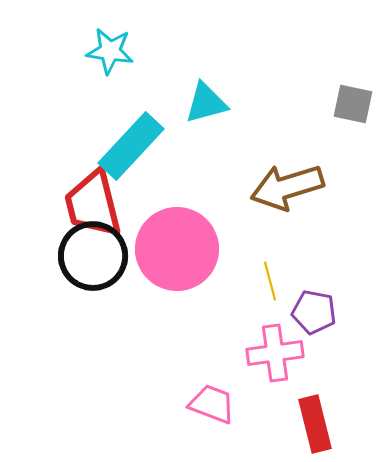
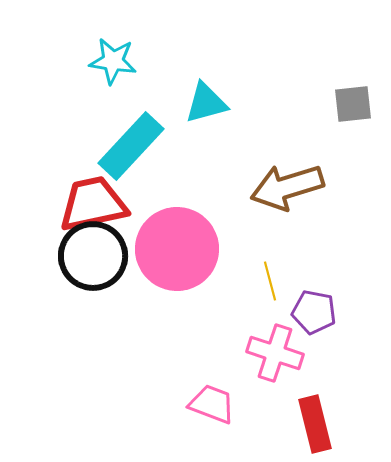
cyan star: moved 3 px right, 10 px down
gray square: rotated 18 degrees counterclockwise
red trapezoid: rotated 92 degrees clockwise
pink cross: rotated 26 degrees clockwise
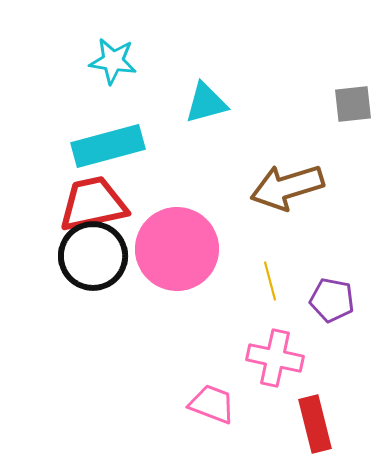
cyan rectangle: moved 23 px left; rotated 32 degrees clockwise
purple pentagon: moved 18 px right, 12 px up
pink cross: moved 5 px down; rotated 6 degrees counterclockwise
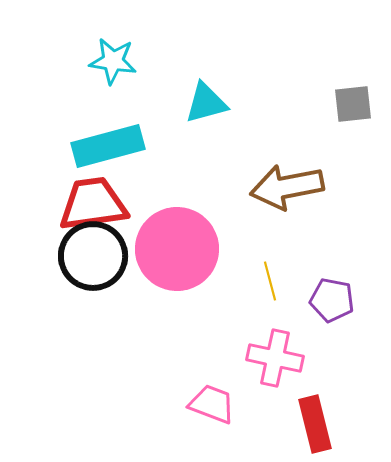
brown arrow: rotated 6 degrees clockwise
red trapezoid: rotated 4 degrees clockwise
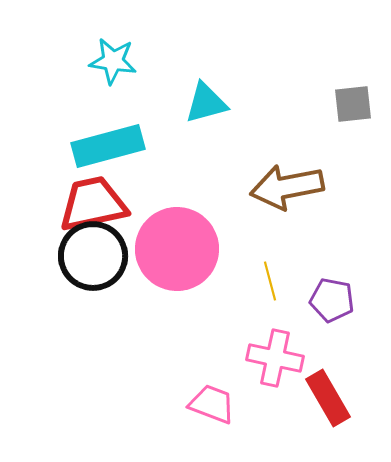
red trapezoid: rotated 4 degrees counterclockwise
red rectangle: moved 13 px right, 26 px up; rotated 16 degrees counterclockwise
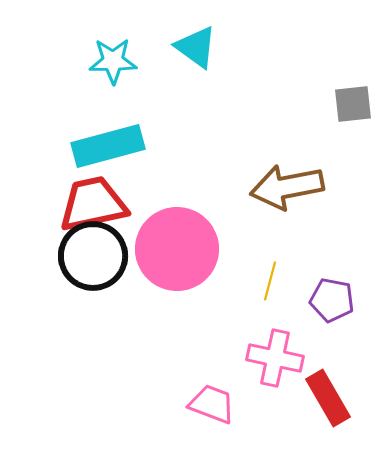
cyan star: rotated 9 degrees counterclockwise
cyan triangle: moved 10 px left, 56 px up; rotated 51 degrees clockwise
yellow line: rotated 30 degrees clockwise
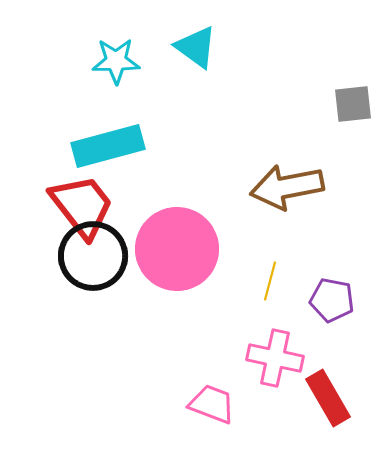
cyan star: moved 3 px right
red trapezoid: moved 11 px left, 2 px down; rotated 64 degrees clockwise
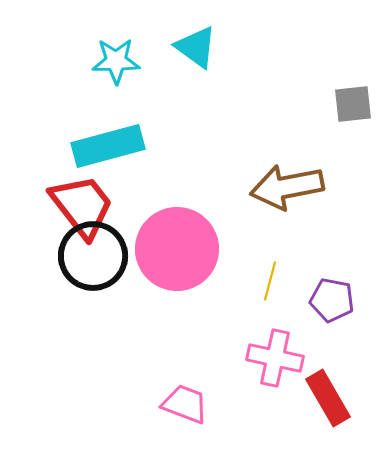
pink trapezoid: moved 27 px left
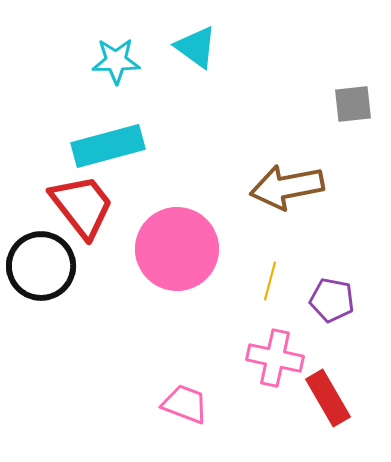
black circle: moved 52 px left, 10 px down
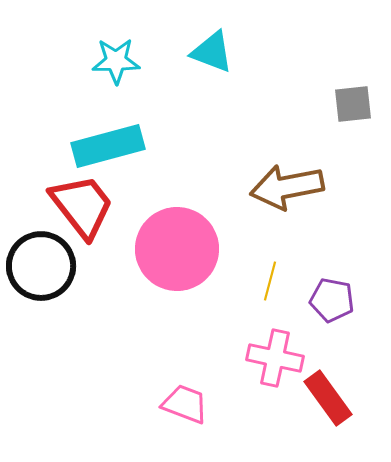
cyan triangle: moved 16 px right, 5 px down; rotated 15 degrees counterclockwise
red rectangle: rotated 6 degrees counterclockwise
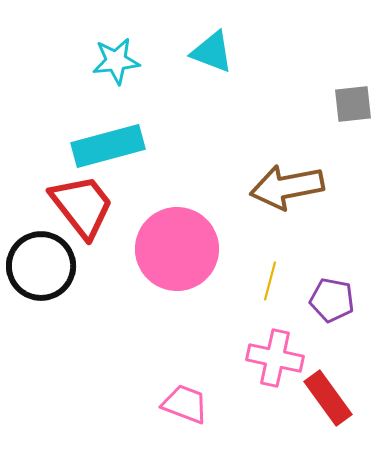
cyan star: rotated 6 degrees counterclockwise
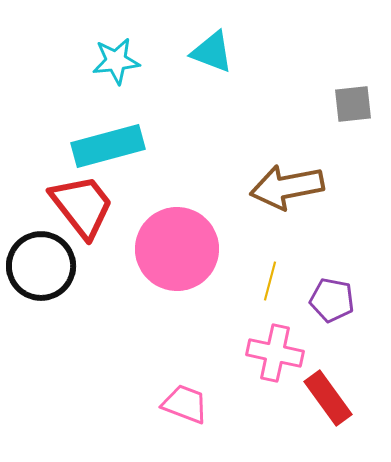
pink cross: moved 5 px up
